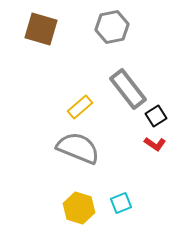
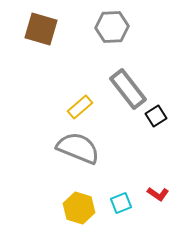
gray hexagon: rotated 8 degrees clockwise
red L-shape: moved 3 px right, 50 px down
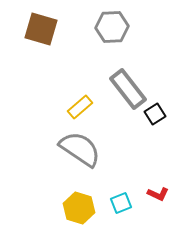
black square: moved 1 px left, 2 px up
gray semicircle: moved 2 px right, 1 px down; rotated 12 degrees clockwise
red L-shape: rotated 10 degrees counterclockwise
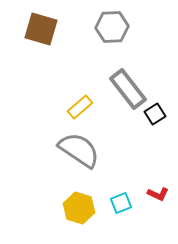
gray semicircle: moved 1 px left, 1 px down
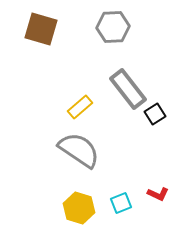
gray hexagon: moved 1 px right
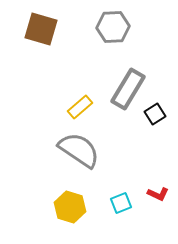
gray rectangle: rotated 69 degrees clockwise
yellow hexagon: moved 9 px left, 1 px up
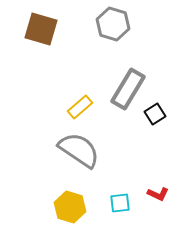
gray hexagon: moved 3 px up; rotated 20 degrees clockwise
cyan square: moved 1 px left; rotated 15 degrees clockwise
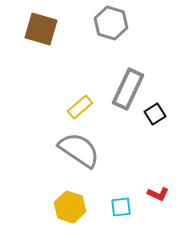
gray hexagon: moved 2 px left, 1 px up
gray rectangle: rotated 6 degrees counterclockwise
cyan square: moved 1 px right, 4 px down
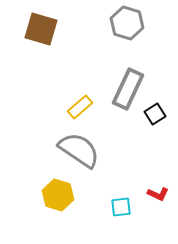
gray hexagon: moved 16 px right
yellow hexagon: moved 12 px left, 12 px up
